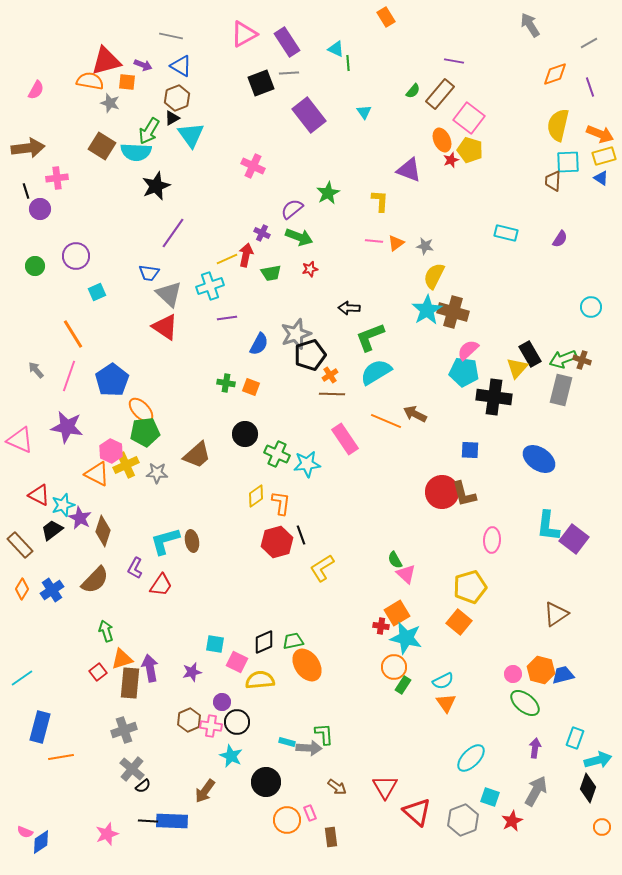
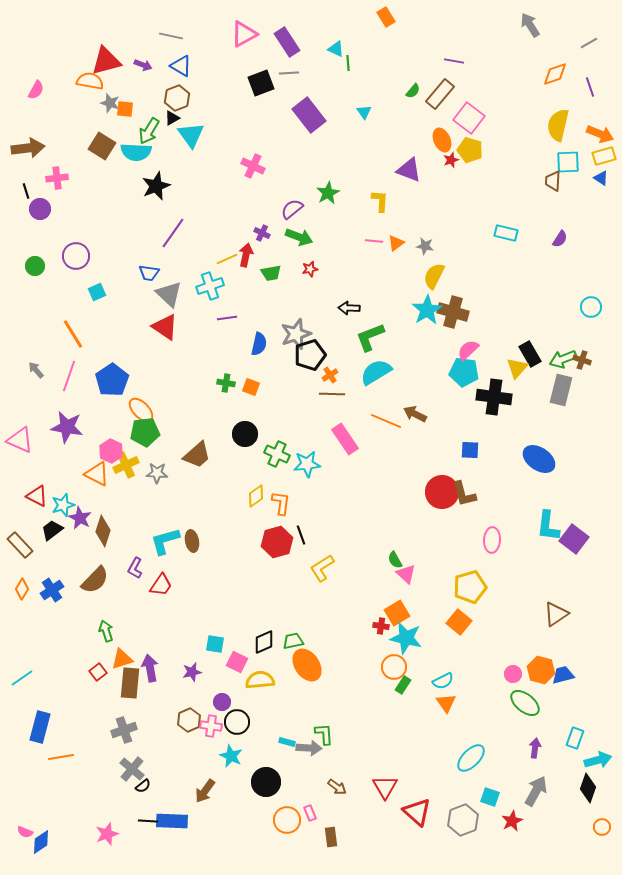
orange square at (127, 82): moved 2 px left, 27 px down
blue semicircle at (259, 344): rotated 15 degrees counterclockwise
red triangle at (39, 495): moved 2 px left, 1 px down
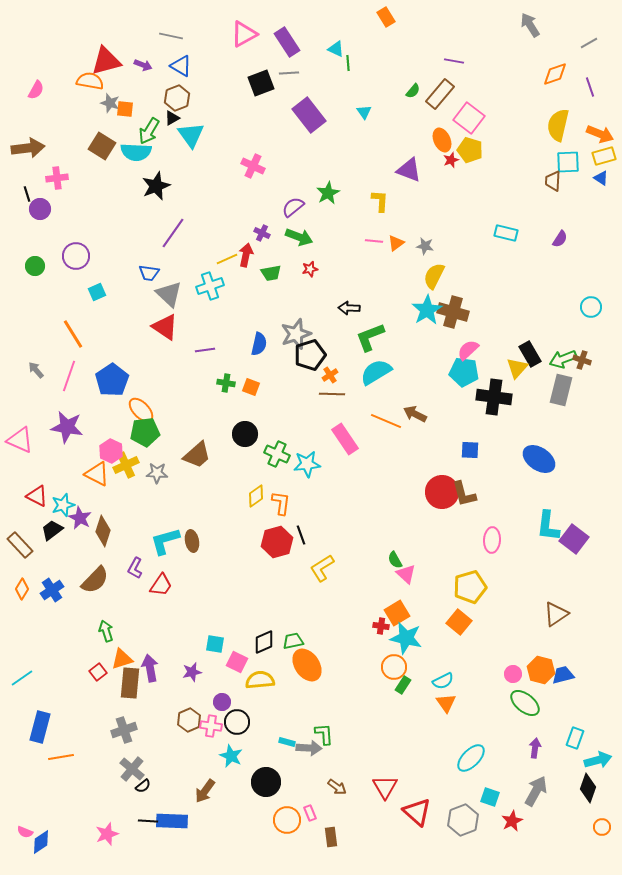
black line at (26, 191): moved 1 px right, 3 px down
purple semicircle at (292, 209): moved 1 px right, 2 px up
purple line at (227, 318): moved 22 px left, 32 px down
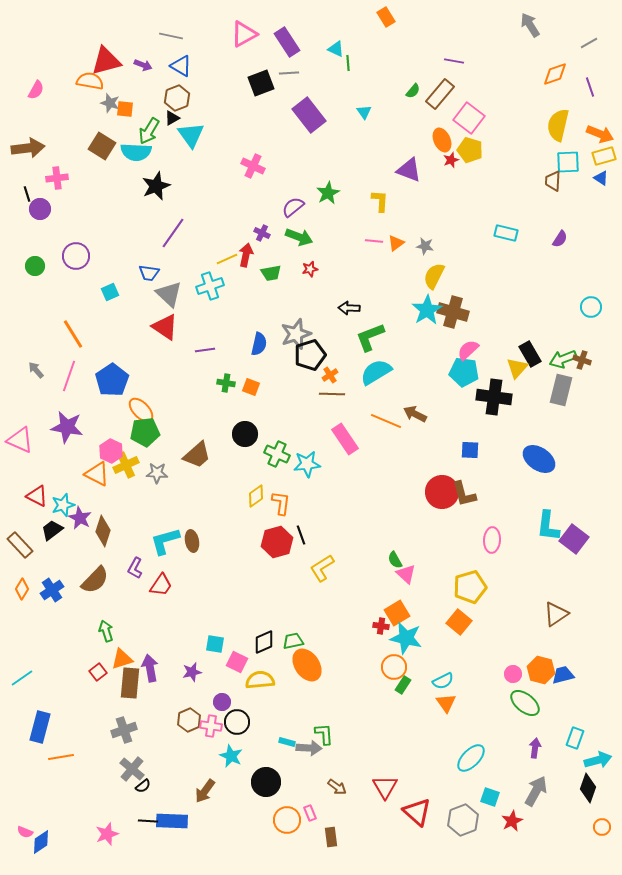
cyan square at (97, 292): moved 13 px right
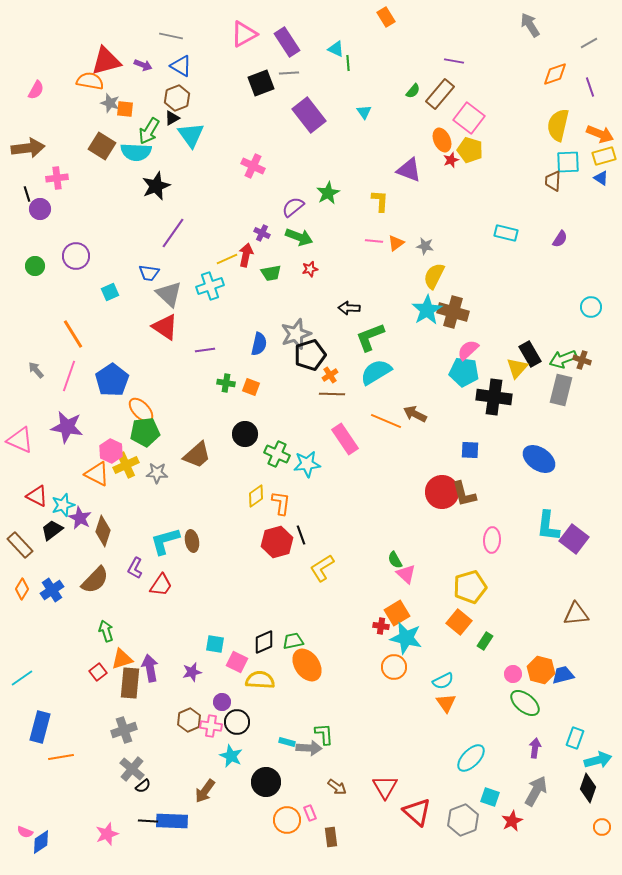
brown triangle at (556, 614): moved 20 px right; rotated 28 degrees clockwise
yellow semicircle at (260, 680): rotated 8 degrees clockwise
green rectangle at (403, 685): moved 82 px right, 44 px up
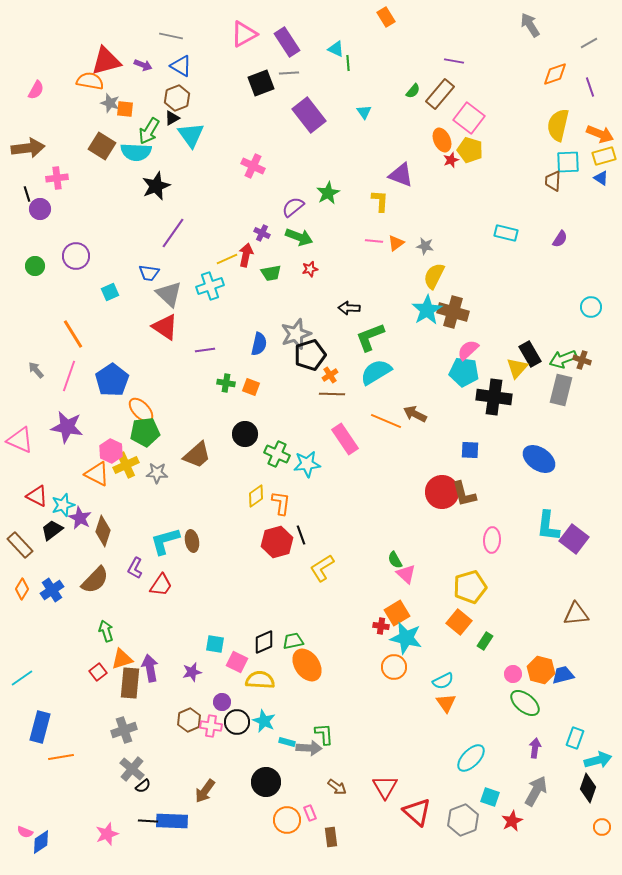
purple triangle at (409, 170): moved 8 px left, 5 px down
cyan star at (231, 756): moved 33 px right, 35 px up
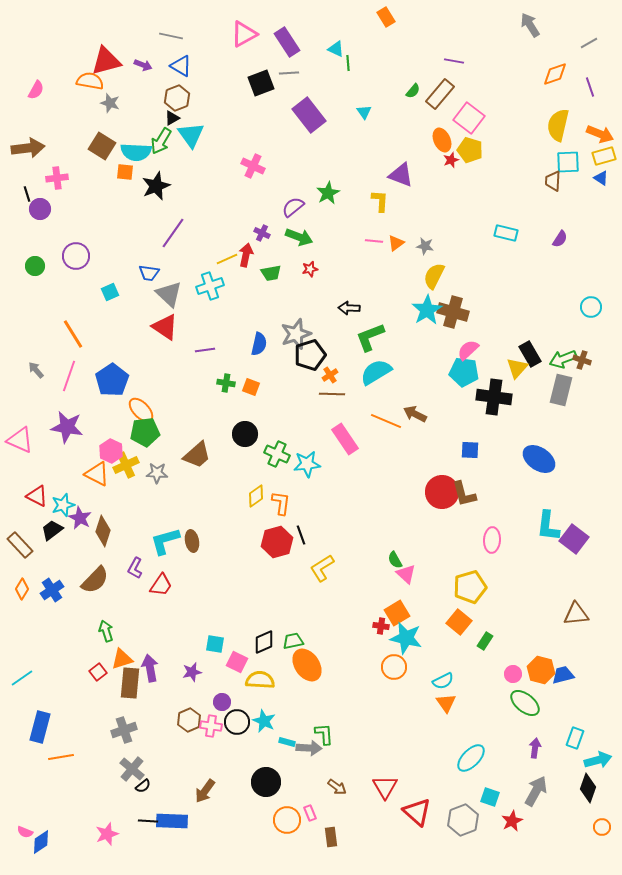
orange square at (125, 109): moved 63 px down
green arrow at (149, 131): moved 12 px right, 10 px down
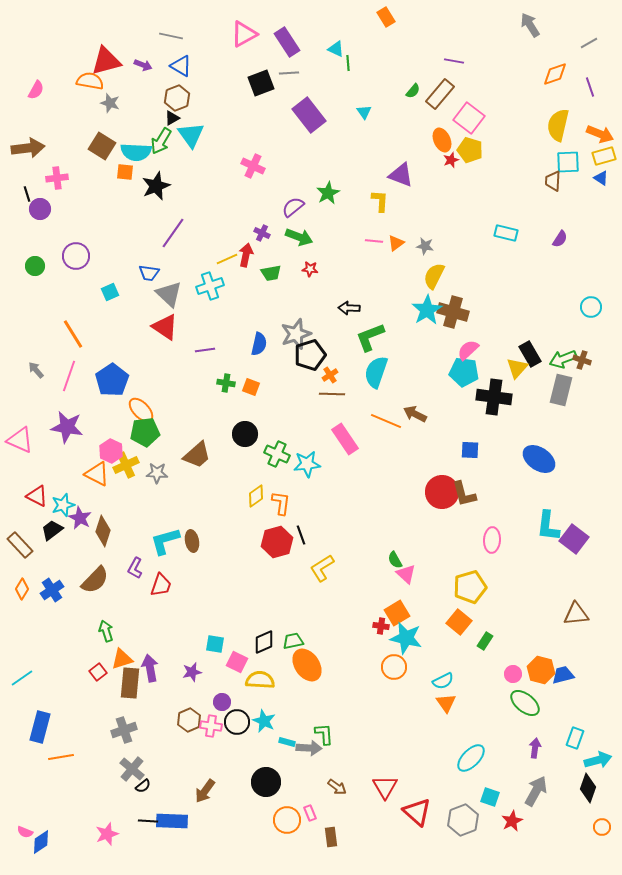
red star at (310, 269): rotated 21 degrees clockwise
cyan semicircle at (376, 372): rotated 40 degrees counterclockwise
red trapezoid at (161, 585): rotated 15 degrees counterclockwise
